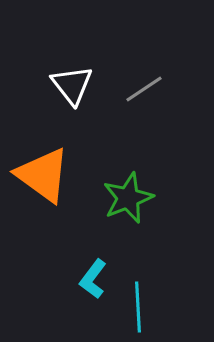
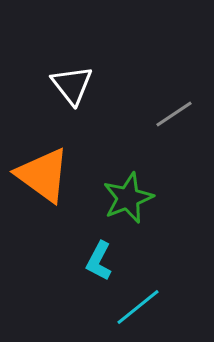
gray line: moved 30 px right, 25 px down
cyan L-shape: moved 6 px right, 18 px up; rotated 9 degrees counterclockwise
cyan line: rotated 54 degrees clockwise
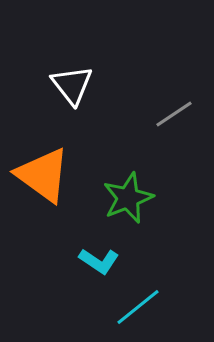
cyan L-shape: rotated 84 degrees counterclockwise
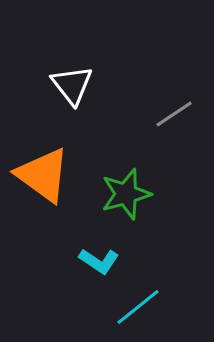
green star: moved 2 px left, 4 px up; rotated 6 degrees clockwise
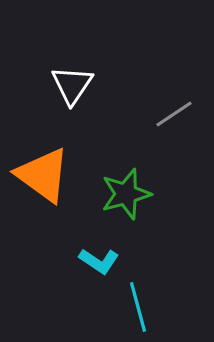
white triangle: rotated 12 degrees clockwise
cyan line: rotated 66 degrees counterclockwise
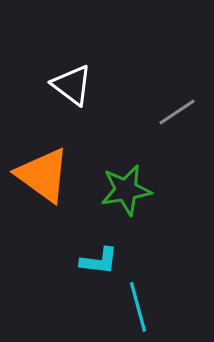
white triangle: rotated 27 degrees counterclockwise
gray line: moved 3 px right, 2 px up
green star: moved 4 px up; rotated 6 degrees clockwise
cyan L-shape: rotated 27 degrees counterclockwise
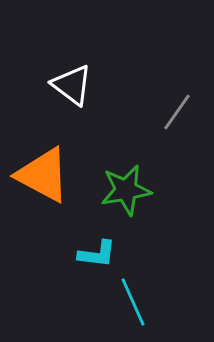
gray line: rotated 21 degrees counterclockwise
orange triangle: rotated 8 degrees counterclockwise
cyan L-shape: moved 2 px left, 7 px up
cyan line: moved 5 px left, 5 px up; rotated 9 degrees counterclockwise
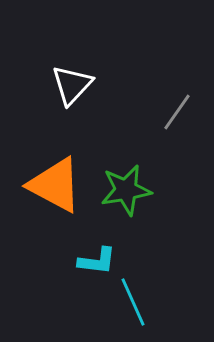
white triangle: rotated 36 degrees clockwise
orange triangle: moved 12 px right, 10 px down
cyan L-shape: moved 7 px down
